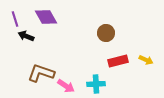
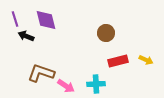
purple diamond: moved 3 px down; rotated 15 degrees clockwise
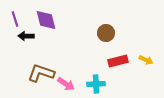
black arrow: rotated 21 degrees counterclockwise
pink arrow: moved 2 px up
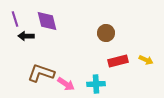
purple diamond: moved 1 px right, 1 px down
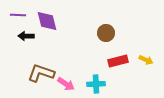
purple line: moved 3 px right, 4 px up; rotated 70 degrees counterclockwise
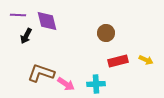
black arrow: rotated 63 degrees counterclockwise
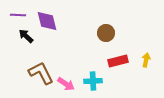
black arrow: rotated 105 degrees clockwise
yellow arrow: rotated 104 degrees counterclockwise
brown L-shape: rotated 44 degrees clockwise
cyan cross: moved 3 px left, 3 px up
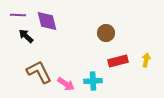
brown L-shape: moved 2 px left, 1 px up
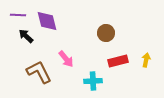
pink arrow: moved 25 px up; rotated 18 degrees clockwise
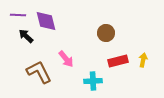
purple diamond: moved 1 px left
yellow arrow: moved 3 px left
